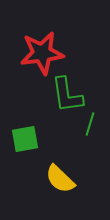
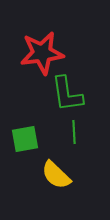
green L-shape: moved 1 px up
green line: moved 16 px left, 8 px down; rotated 20 degrees counterclockwise
yellow semicircle: moved 4 px left, 4 px up
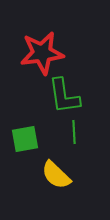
green L-shape: moved 3 px left, 2 px down
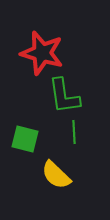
red star: rotated 24 degrees clockwise
green square: rotated 24 degrees clockwise
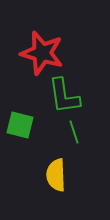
green line: rotated 15 degrees counterclockwise
green square: moved 5 px left, 14 px up
yellow semicircle: rotated 44 degrees clockwise
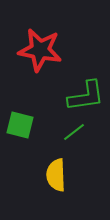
red star: moved 2 px left, 3 px up; rotated 6 degrees counterclockwise
green L-shape: moved 22 px right; rotated 90 degrees counterclockwise
green line: rotated 70 degrees clockwise
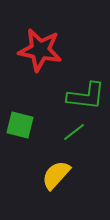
green L-shape: rotated 15 degrees clockwise
yellow semicircle: rotated 44 degrees clockwise
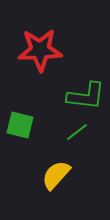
red star: rotated 12 degrees counterclockwise
green line: moved 3 px right
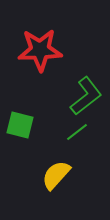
green L-shape: rotated 45 degrees counterclockwise
